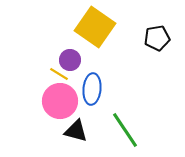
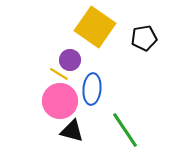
black pentagon: moved 13 px left
black triangle: moved 4 px left
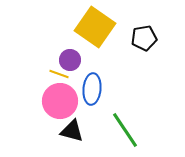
yellow line: rotated 12 degrees counterclockwise
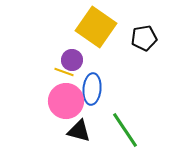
yellow square: moved 1 px right
purple circle: moved 2 px right
yellow line: moved 5 px right, 2 px up
pink circle: moved 6 px right
black triangle: moved 7 px right
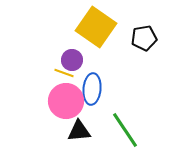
yellow line: moved 1 px down
black triangle: rotated 20 degrees counterclockwise
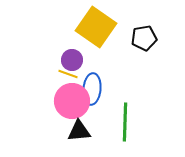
yellow line: moved 4 px right, 1 px down
pink circle: moved 6 px right
green line: moved 8 px up; rotated 36 degrees clockwise
